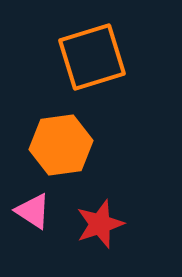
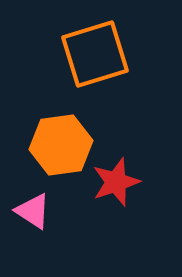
orange square: moved 3 px right, 3 px up
red star: moved 16 px right, 42 px up
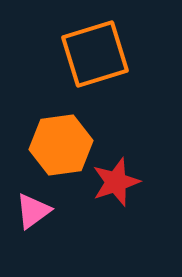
pink triangle: rotated 51 degrees clockwise
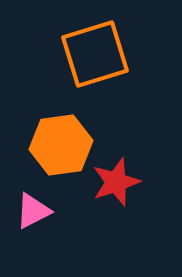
pink triangle: rotated 9 degrees clockwise
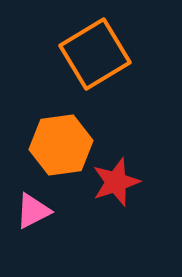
orange square: rotated 14 degrees counterclockwise
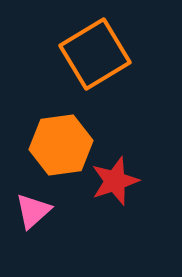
red star: moved 1 px left, 1 px up
pink triangle: rotated 15 degrees counterclockwise
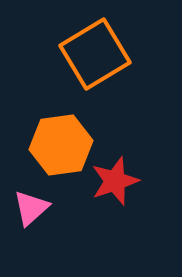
pink triangle: moved 2 px left, 3 px up
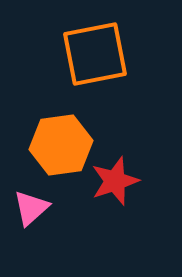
orange square: rotated 20 degrees clockwise
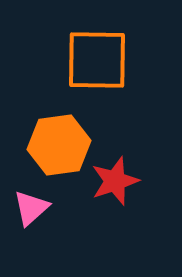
orange square: moved 2 px right, 6 px down; rotated 12 degrees clockwise
orange hexagon: moved 2 px left
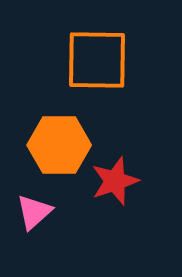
orange hexagon: rotated 8 degrees clockwise
pink triangle: moved 3 px right, 4 px down
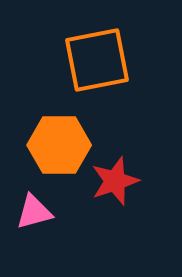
orange square: rotated 12 degrees counterclockwise
pink triangle: rotated 27 degrees clockwise
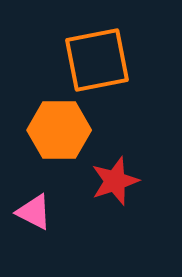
orange hexagon: moved 15 px up
pink triangle: rotated 42 degrees clockwise
